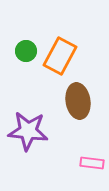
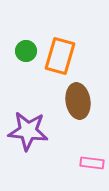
orange rectangle: rotated 12 degrees counterclockwise
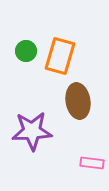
purple star: moved 4 px right; rotated 9 degrees counterclockwise
